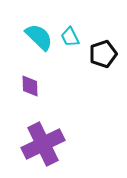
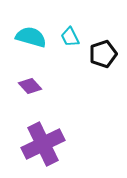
cyan semicircle: moved 8 px left; rotated 28 degrees counterclockwise
purple diamond: rotated 40 degrees counterclockwise
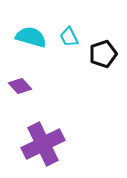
cyan trapezoid: moved 1 px left
purple diamond: moved 10 px left
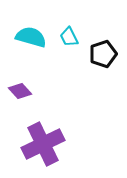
purple diamond: moved 5 px down
